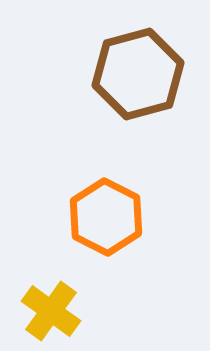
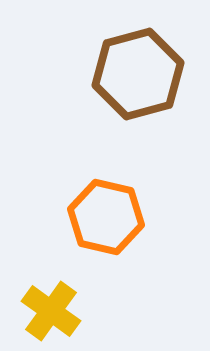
orange hexagon: rotated 14 degrees counterclockwise
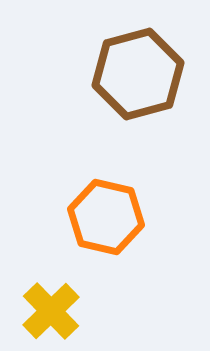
yellow cross: rotated 10 degrees clockwise
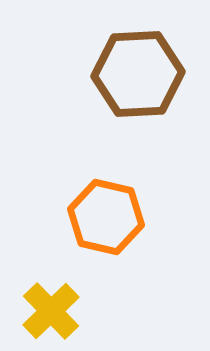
brown hexagon: rotated 12 degrees clockwise
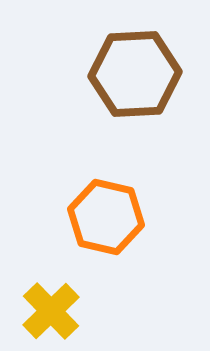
brown hexagon: moved 3 px left
